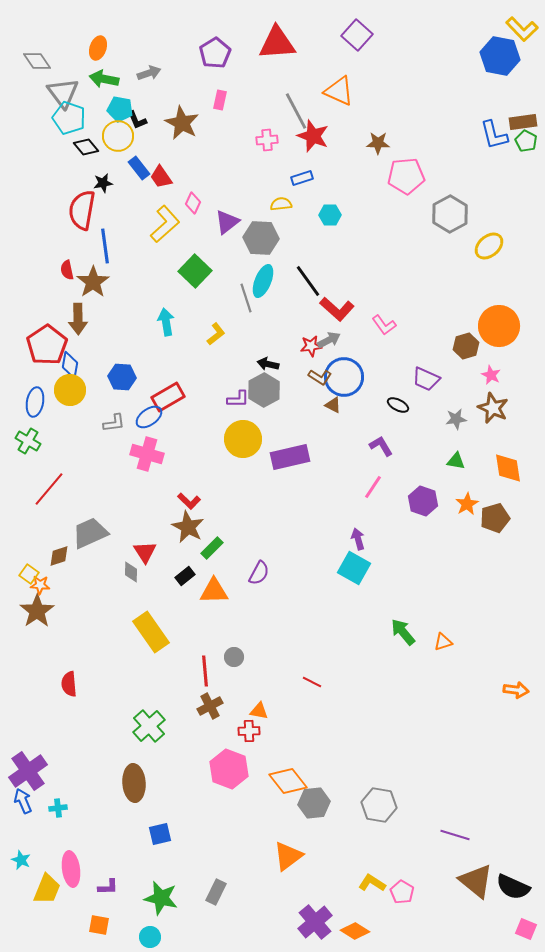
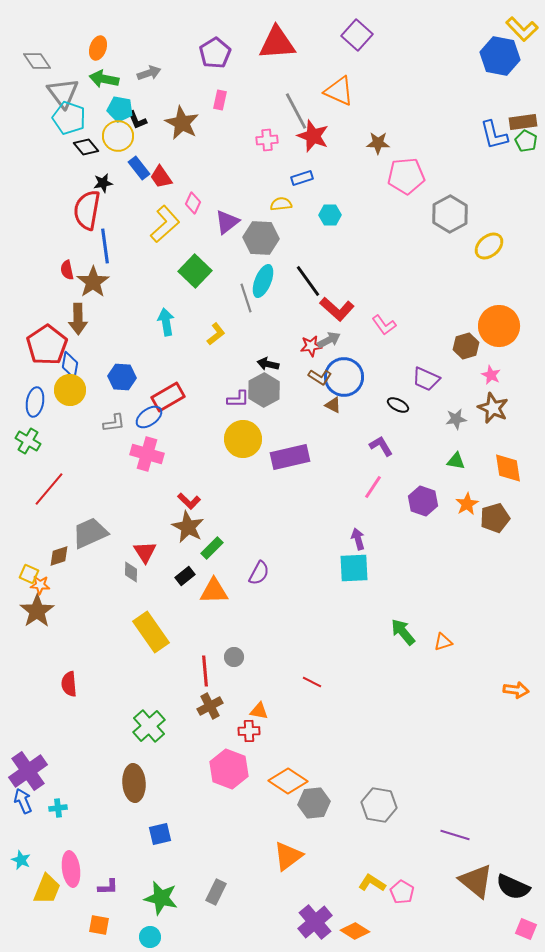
red semicircle at (82, 210): moved 5 px right
cyan square at (354, 568): rotated 32 degrees counterclockwise
yellow square at (29, 574): rotated 12 degrees counterclockwise
orange diamond at (288, 781): rotated 18 degrees counterclockwise
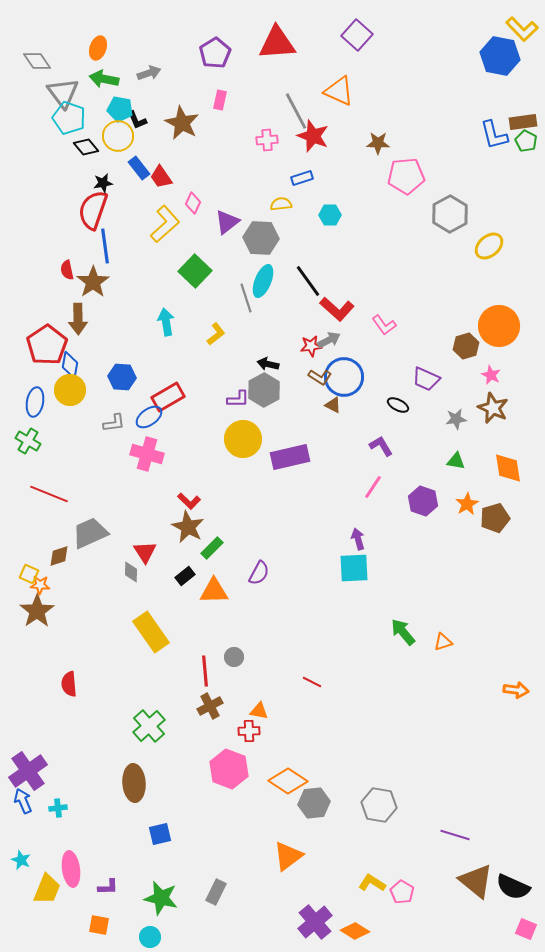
red semicircle at (87, 210): moved 6 px right; rotated 9 degrees clockwise
red line at (49, 489): moved 5 px down; rotated 72 degrees clockwise
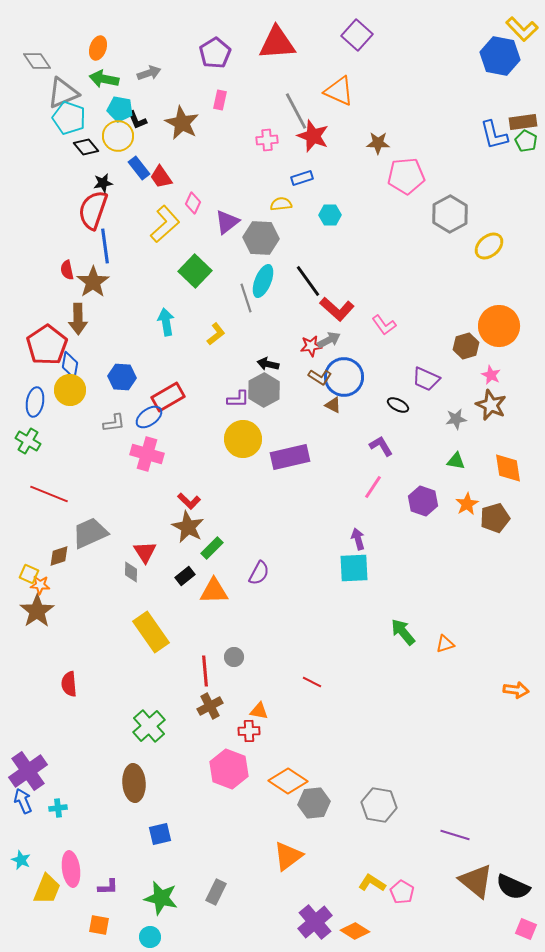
gray triangle at (63, 93): rotated 44 degrees clockwise
brown star at (493, 408): moved 2 px left, 3 px up
orange triangle at (443, 642): moved 2 px right, 2 px down
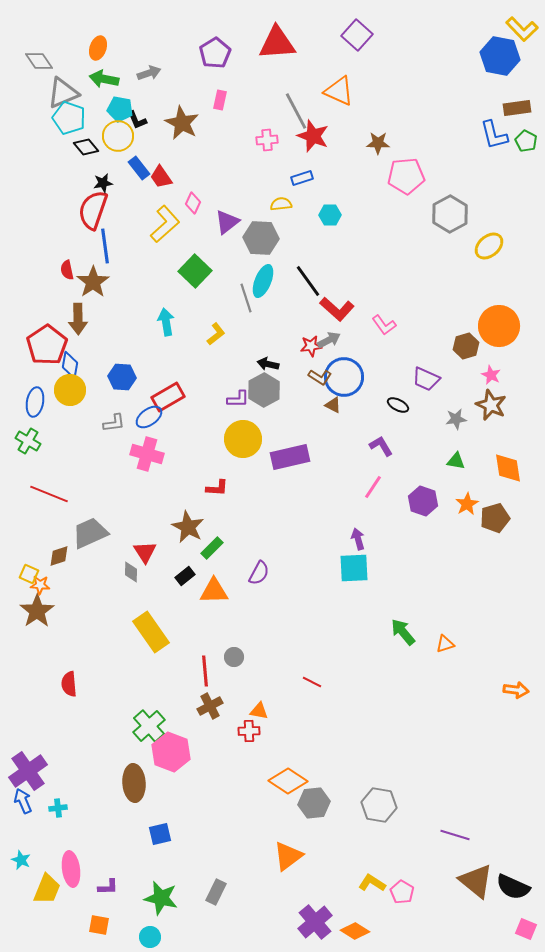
gray diamond at (37, 61): moved 2 px right
brown rectangle at (523, 122): moved 6 px left, 14 px up
red L-shape at (189, 501): moved 28 px right, 13 px up; rotated 40 degrees counterclockwise
pink hexagon at (229, 769): moved 58 px left, 17 px up
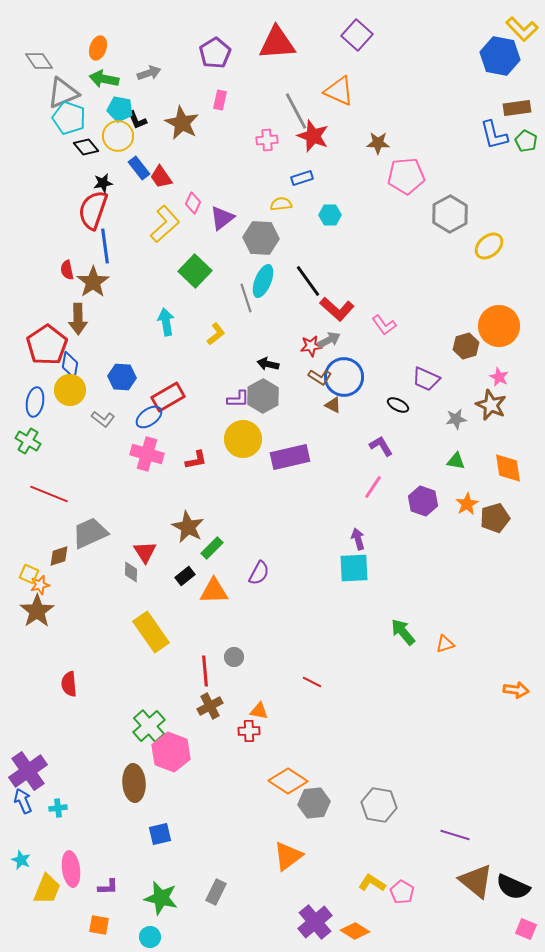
purple triangle at (227, 222): moved 5 px left, 4 px up
pink star at (491, 375): moved 8 px right, 2 px down
gray hexagon at (264, 390): moved 1 px left, 6 px down
gray L-shape at (114, 423): moved 11 px left, 4 px up; rotated 45 degrees clockwise
red L-shape at (217, 488): moved 21 px left, 28 px up; rotated 15 degrees counterclockwise
orange star at (40, 585): rotated 18 degrees counterclockwise
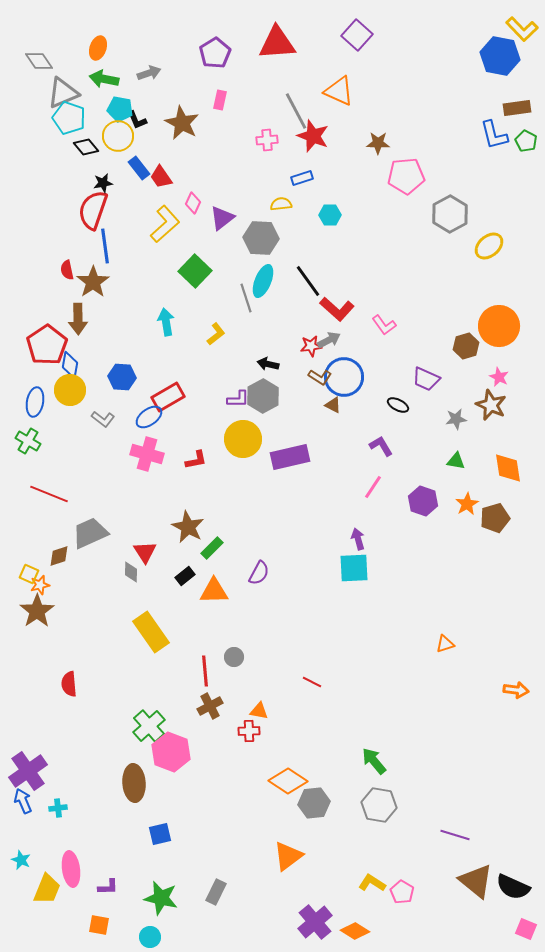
green arrow at (403, 632): moved 29 px left, 129 px down
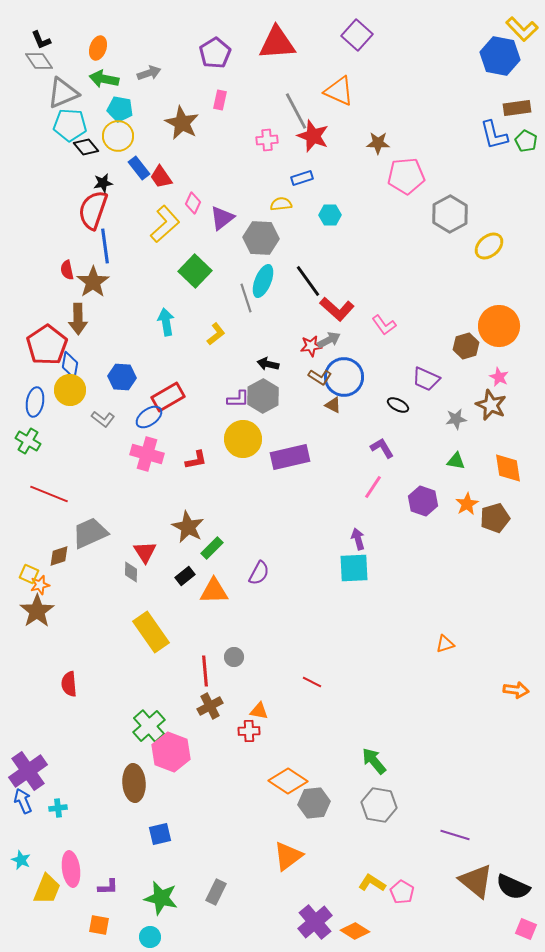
cyan pentagon at (69, 118): moved 1 px right, 7 px down; rotated 16 degrees counterclockwise
black L-shape at (137, 120): moved 96 px left, 80 px up
purple L-shape at (381, 446): moved 1 px right, 2 px down
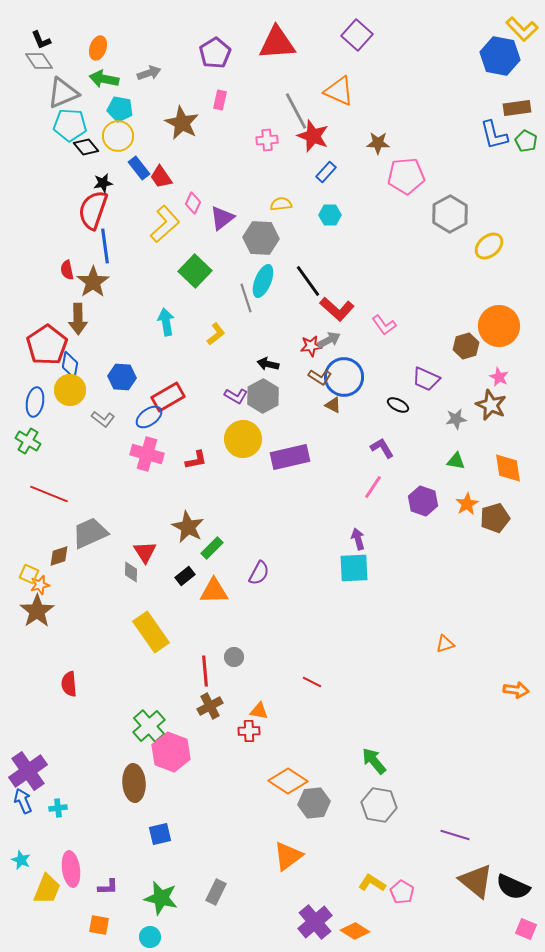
blue rectangle at (302, 178): moved 24 px right, 6 px up; rotated 30 degrees counterclockwise
purple L-shape at (238, 399): moved 2 px left, 3 px up; rotated 30 degrees clockwise
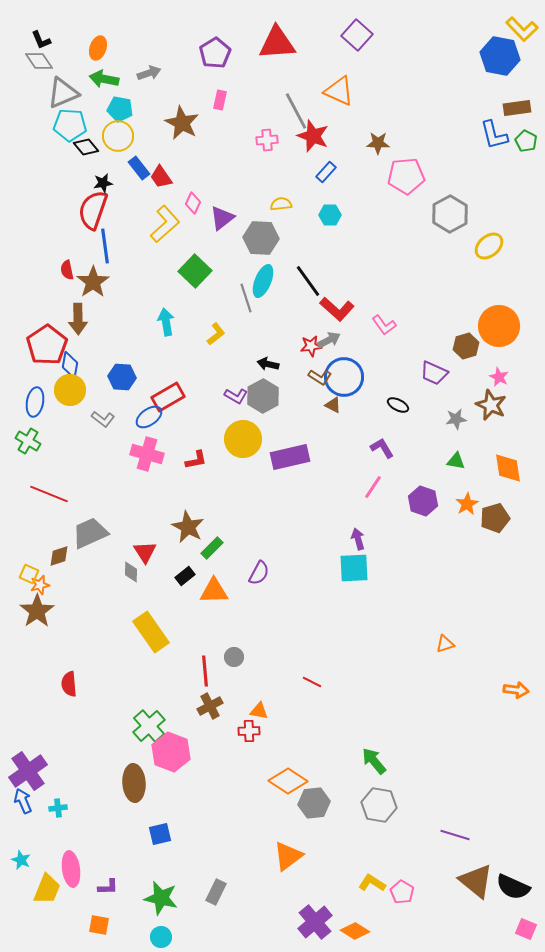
purple trapezoid at (426, 379): moved 8 px right, 6 px up
cyan circle at (150, 937): moved 11 px right
